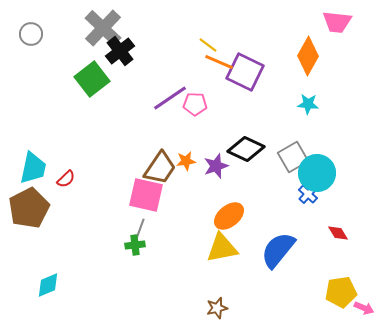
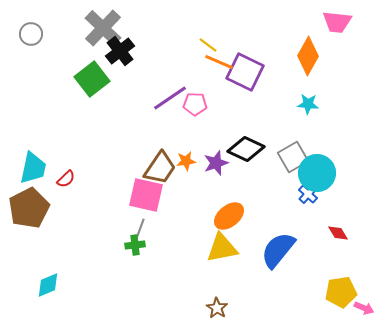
purple star: moved 3 px up
brown star: rotated 25 degrees counterclockwise
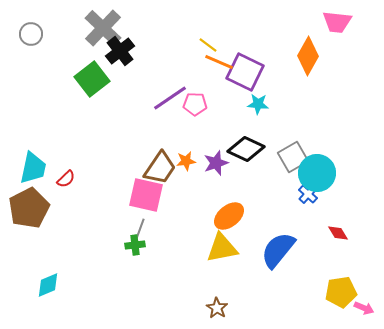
cyan star: moved 50 px left
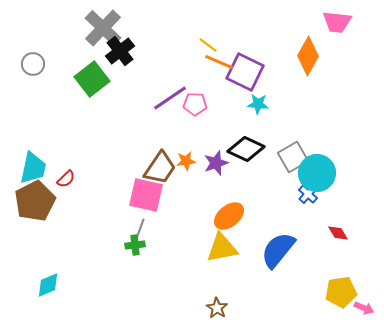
gray circle: moved 2 px right, 30 px down
brown pentagon: moved 6 px right, 7 px up
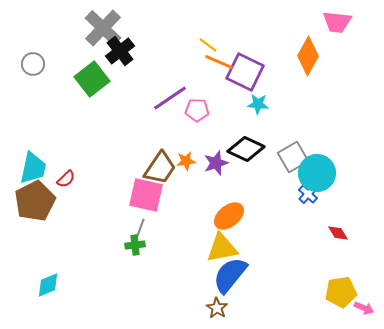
pink pentagon: moved 2 px right, 6 px down
blue semicircle: moved 48 px left, 25 px down
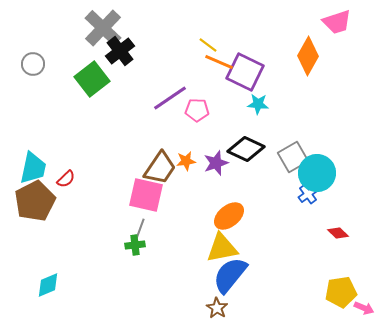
pink trapezoid: rotated 24 degrees counterclockwise
blue cross: rotated 12 degrees clockwise
red diamond: rotated 15 degrees counterclockwise
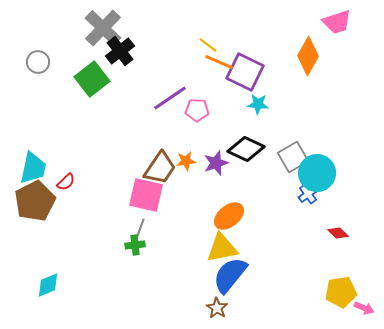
gray circle: moved 5 px right, 2 px up
red semicircle: moved 3 px down
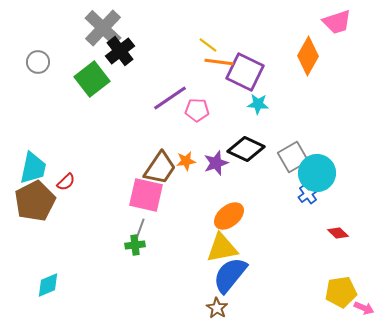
orange line: rotated 16 degrees counterclockwise
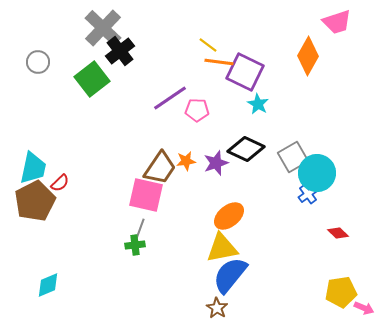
cyan star: rotated 25 degrees clockwise
red semicircle: moved 6 px left, 1 px down
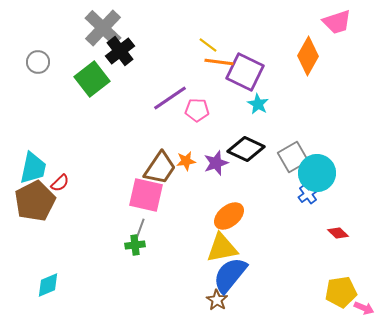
brown star: moved 8 px up
